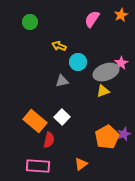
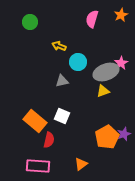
pink semicircle: rotated 18 degrees counterclockwise
white square: moved 1 px up; rotated 21 degrees counterclockwise
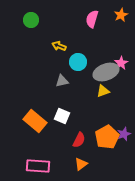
green circle: moved 1 px right, 2 px up
red semicircle: moved 30 px right; rotated 14 degrees clockwise
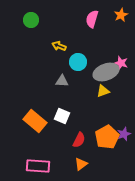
pink star: rotated 24 degrees counterclockwise
gray triangle: rotated 16 degrees clockwise
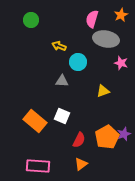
gray ellipse: moved 33 px up; rotated 30 degrees clockwise
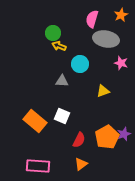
green circle: moved 22 px right, 13 px down
cyan circle: moved 2 px right, 2 px down
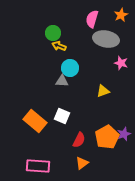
cyan circle: moved 10 px left, 4 px down
orange triangle: moved 1 px right, 1 px up
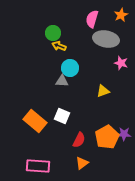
purple star: rotated 24 degrees clockwise
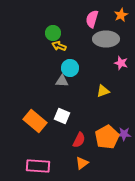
gray ellipse: rotated 10 degrees counterclockwise
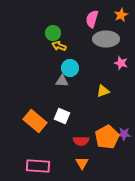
red semicircle: moved 2 px right, 1 px down; rotated 63 degrees clockwise
orange triangle: rotated 24 degrees counterclockwise
